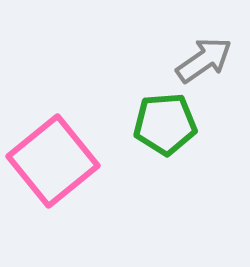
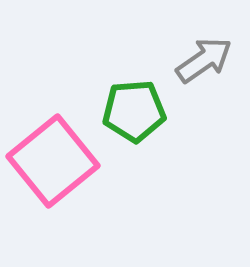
green pentagon: moved 31 px left, 13 px up
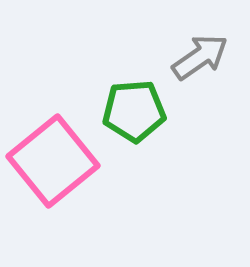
gray arrow: moved 4 px left, 3 px up
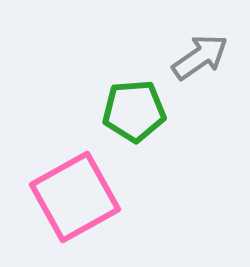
pink square: moved 22 px right, 36 px down; rotated 10 degrees clockwise
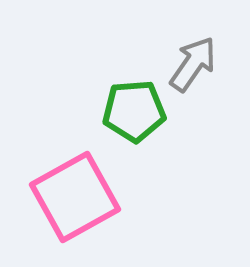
gray arrow: moved 7 px left, 7 px down; rotated 20 degrees counterclockwise
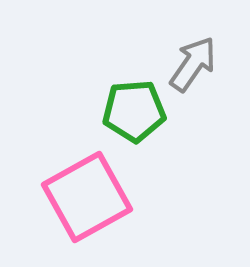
pink square: moved 12 px right
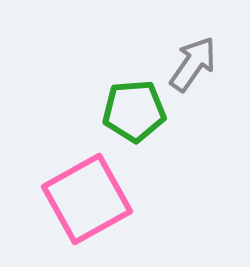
pink square: moved 2 px down
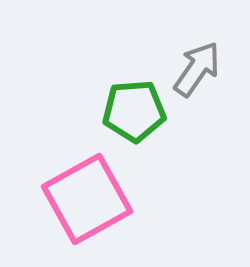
gray arrow: moved 4 px right, 5 px down
